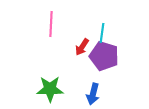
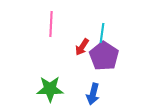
purple pentagon: rotated 16 degrees clockwise
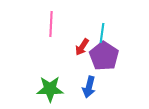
blue arrow: moved 4 px left, 7 px up
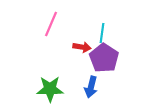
pink line: rotated 20 degrees clockwise
red arrow: rotated 114 degrees counterclockwise
purple pentagon: moved 2 px down
blue arrow: moved 2 px right
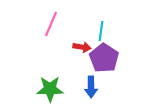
cyan line: moved 1 px left, 2 px up
blue arrow: rotated 15 degrees counterclockwise
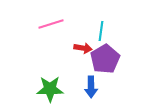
pink line: rotated 50 degrees clockwise
red arrow: moved 1 px right, 1 px down
purple pentagon: moved 1 px right, 1 px down; rotated 8 degrees clockwise
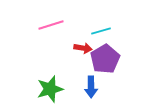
pink line: moved 1 px down
cyan line: rotated 66 degrees clockwise
green star: rotated 16 degrees counterclockwise
